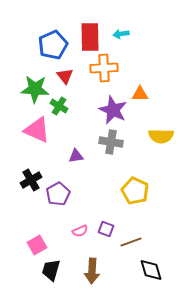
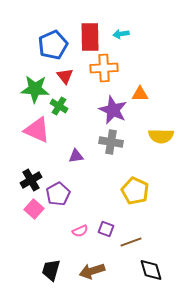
pink square: moved 3 px left, 36 px up; rotated 18 degrees counterclockwise
brown arrow: rotated 70 degrees clockwise
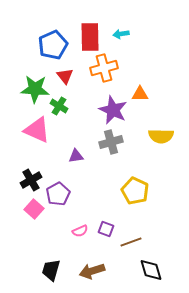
orange cross: rotated 12 degrees counterclockwise
gray cross: rotated 25 degrees counterclockwise
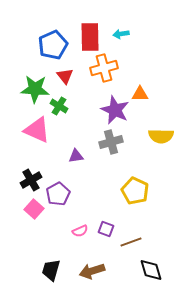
purple star: moved 2 px right
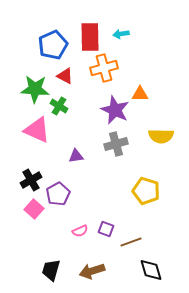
red triangle: rotated 24 degrees counterclockwise
gray cross: moved 5 px right, 2 px down
yellow pentagon: moved 11 px right; rotated 8 degrees counterclockwise
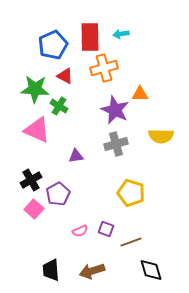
yellow pentagon: moved 15 px left, 2 px down
black trapezoid: rotated 20 degrees counterclockwise
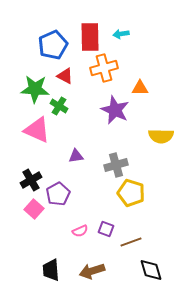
orange triangle: moved 6 px up
gray cross: moved 21 px down
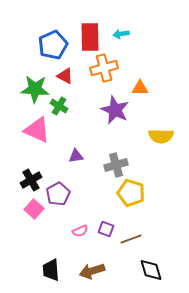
brown line: moved 3 px up
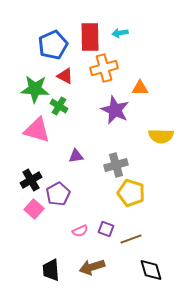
cyan arrow: moved 1 px left, 1 px up
pink triangle: rotated 8 degrees counterclockwise
brown arrow: moved 4 px up
